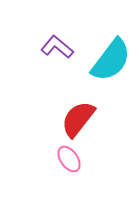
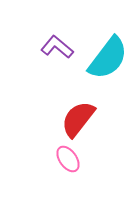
cyan semicircle: moved 3 px left, 2 px up
pink ellipse: moved 1 px left
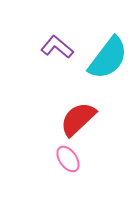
red semicircle: rotated 9 degrees clockwise
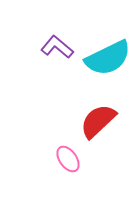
cyan semicircle: rotated 27 degrees clockwise
red semicircle: moved 20 px right, 2 px down
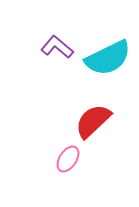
red semicircle: moved 5 px left
pink ellipse: rotated 68 degrees clockwise
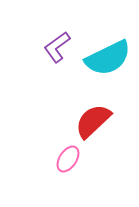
purple L-shape: rotated 76 degrees counterclockwise
